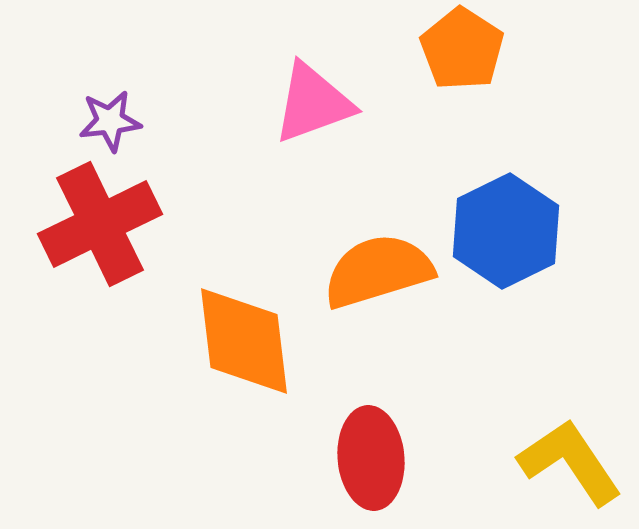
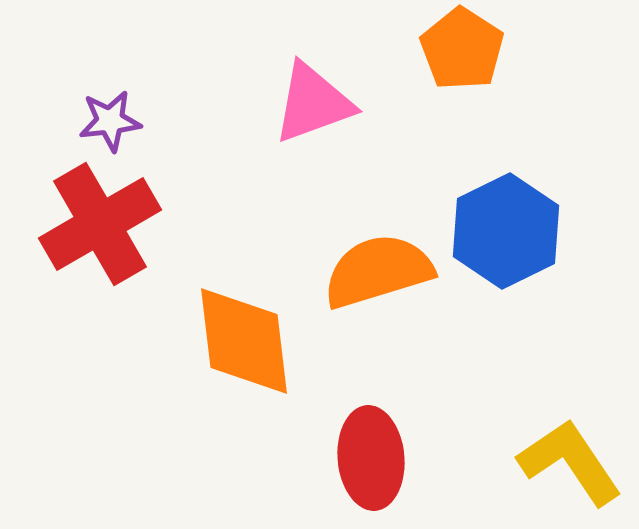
red cross: rotated 4 degrees counterclockwise
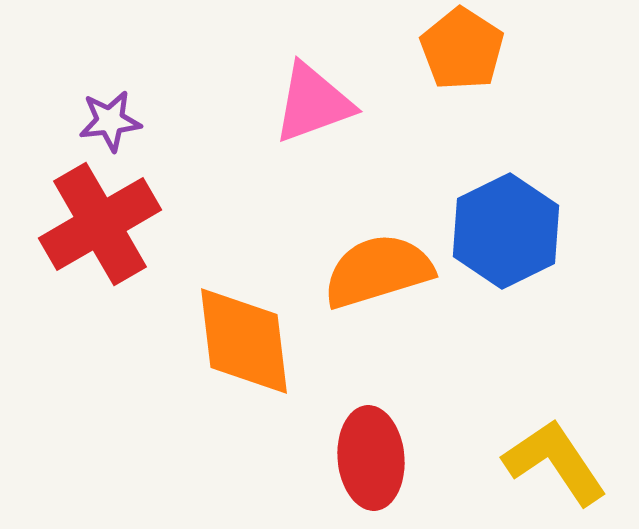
yellow L-shape: moved 15 px left
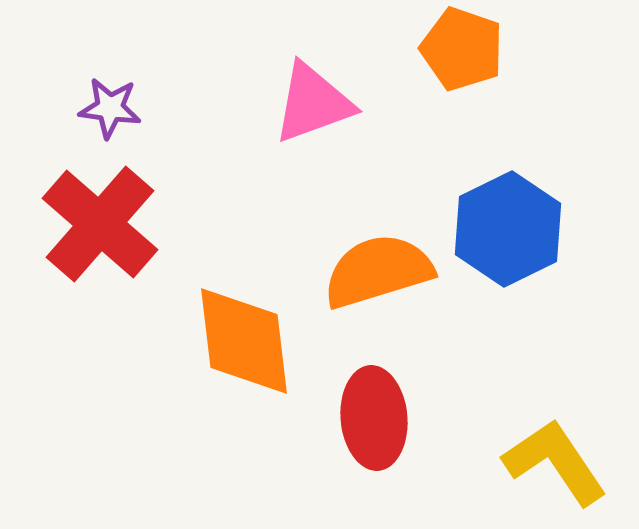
orange pentagon: rotated 14 degrees counterclockwise
purple star: moved 13 px up; rotated 14 degrees clockwise
red cross: rotated 19 degrees counterclockwise
blue hexagon: moved 2 px right, 2 px up
red ellipse: moved 3 px right, 40 px up
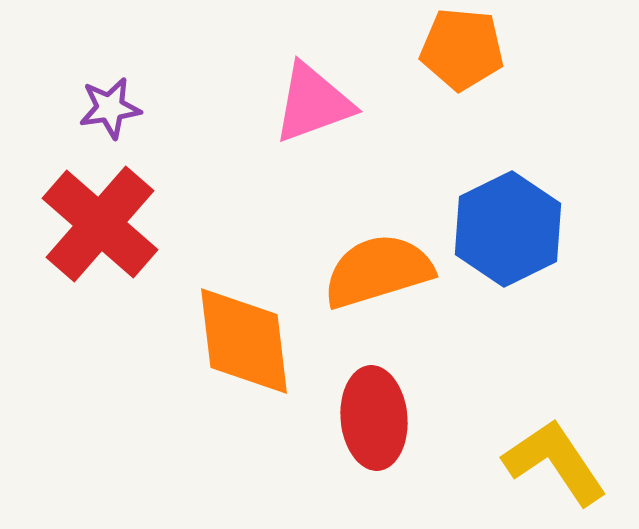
orange pentagon: rotated 14 degrees counterclockwise
purple star: rotated 16 degrees counterclockwise
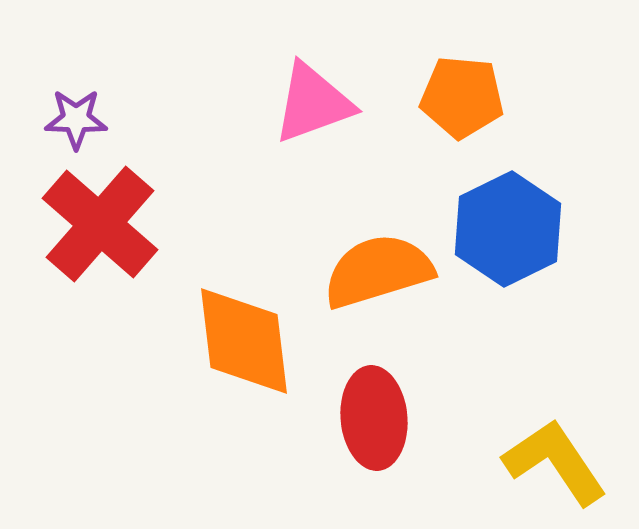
orange pentagon: moved 48 px down
purple star: moved 34 px left, 11 px down; rotated 10 degrees clockwise
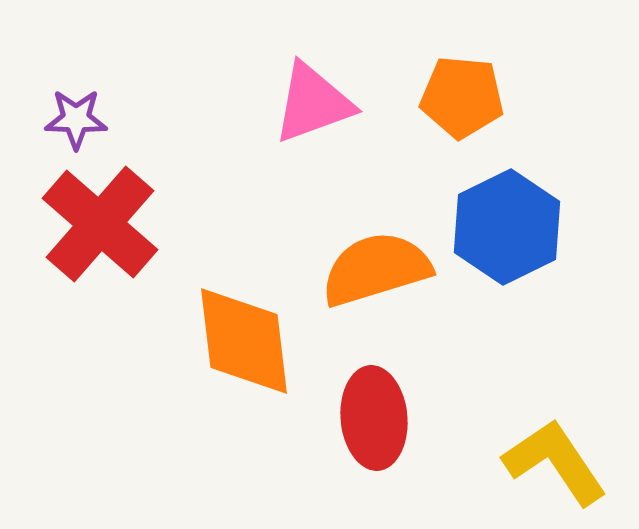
blue hexagon: moved 1 px left, 2 px up
orange semicircle: moved 2 px left, 2 px up
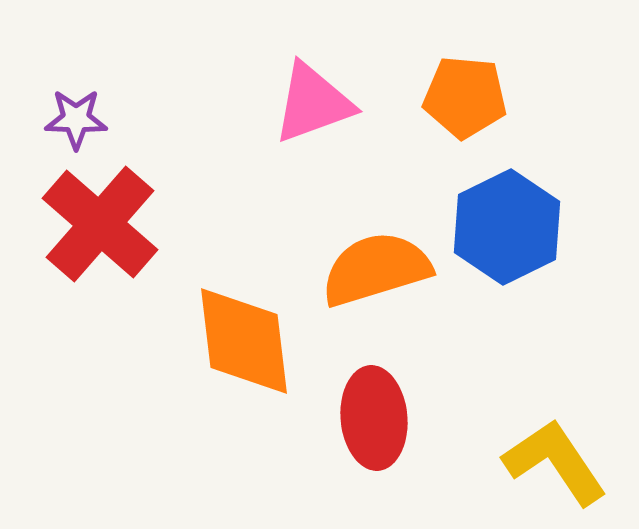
orange pentagon: moved 3 px right
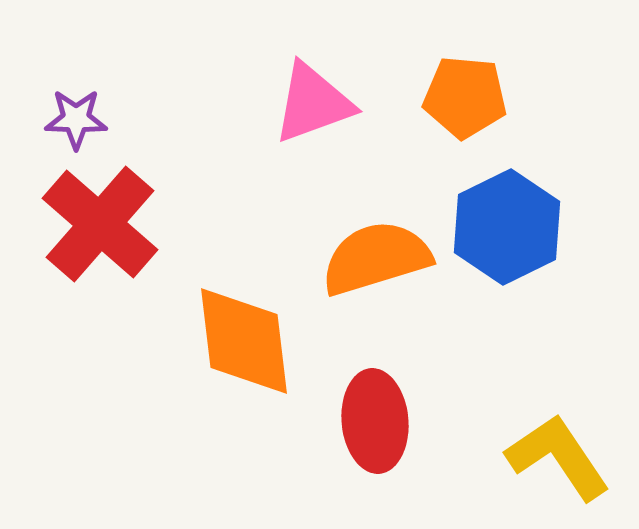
orange semicircle: moved 11 px up
red ellipse: moved 1 px right, 3 px down
yellow L-shape: moved 3 px right, 5 px up
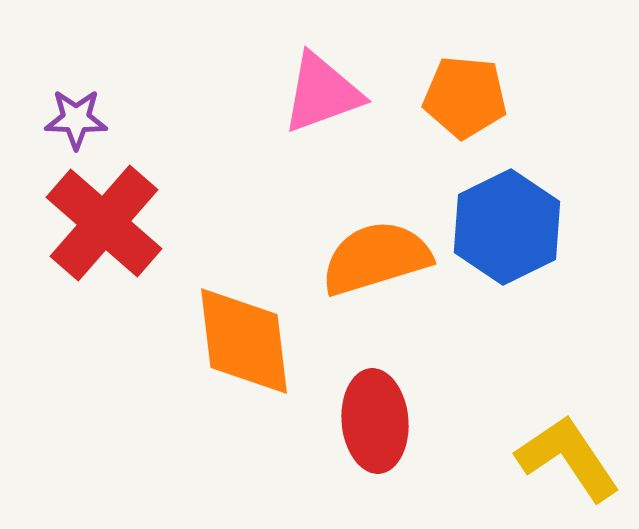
pink triangle: moved 9 px right, 10 px up
red cross: moved 4 px right, 1 px up
yellow L-shape: moved 10 px right, 1 px down
